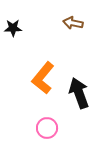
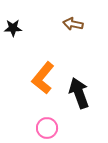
brown arrow: moved 1 px down
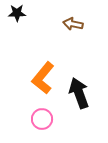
black star: moved 4 px right, 15 px up
pink circle: moved 5 px left, 9 px up
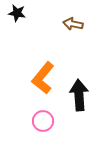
black star: rotated 12 degrees clockwise
black arrow: moved 2 px down; rotated 16 degrees clockwise
pink circle: moved 1 px right, 2 px down
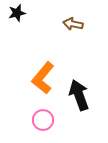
black star: rotated 24 degrees counterclockwise
black arrow: rotated 16 degrees counterclockwise
pink circle: moved 1 px up
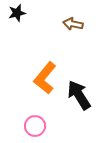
orange L-shape: moved 2 px right
black arrow: rotated 12 degrees counterclockwise
pink circle: moved 8 px left, 6 px down
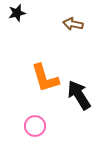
orange L-shape: rotated 56 degrees counterclockwise
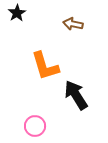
black star: rotated 18 degrees counterclockwise
orange L-shape: moved 12 px up
black arrow: moved 3 px left
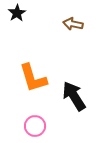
orange L-shape: moved 12 px left, 12 px down
black arrow: moved 2 px left, 1 px down
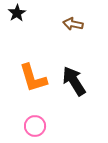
black arrow: moved 15 px up
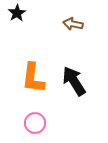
orange L-shape: rotated 24 degrees clockwise
pink circle: moved 3 px up
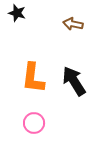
black star: rotated 24 degrees counterclockwise
pink circle: moved 1 px left
